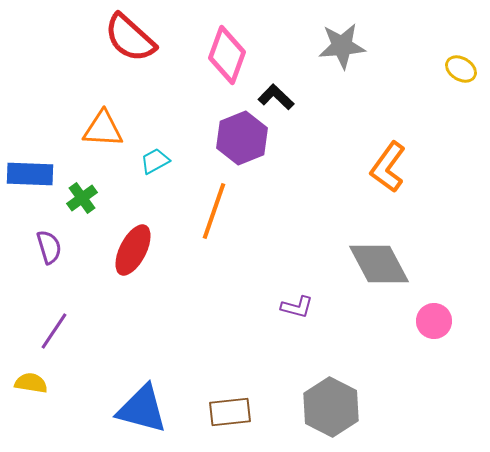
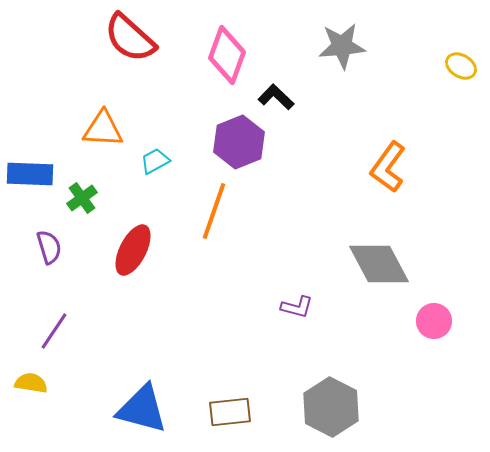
yellow ellipse: moved 3 px up
purple hexagon: moved 3 px left, 4 px down
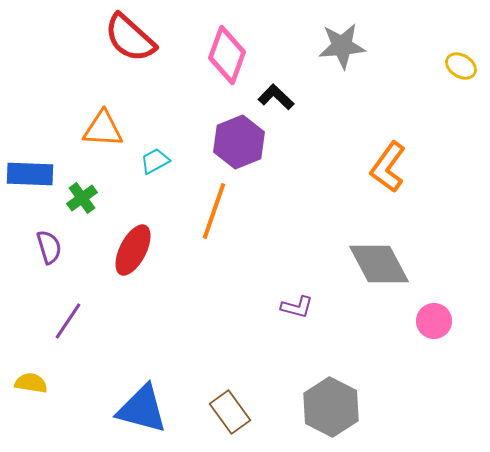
purple line: moved 14 px right, 10 px up
brown rectangle: rotated 60 degrees clockwise
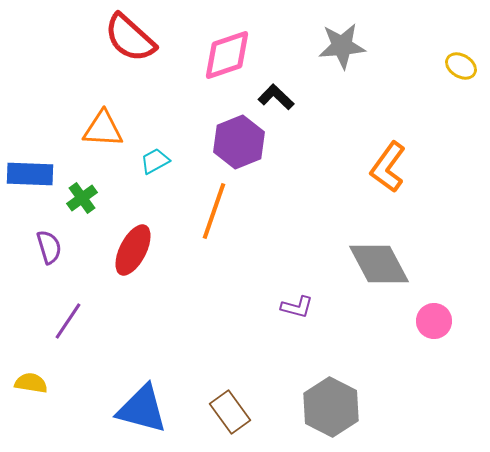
pink diamond: rotated 52 degrees clockwise
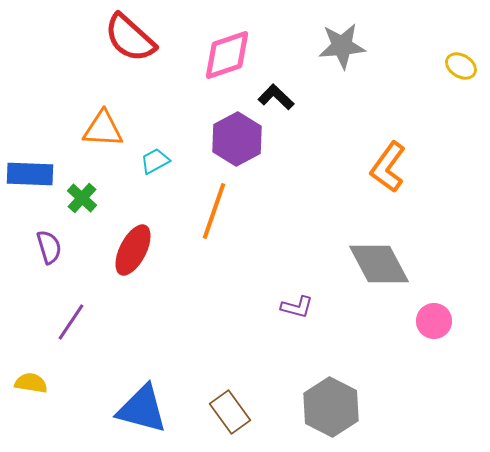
purple hexagon: moved 2 px left, 3 px up; rotated 6 degrees counterclockwise
green cross: rotated 12 degrees counterclockwise
purple line: moved 3 px right, 1 px down
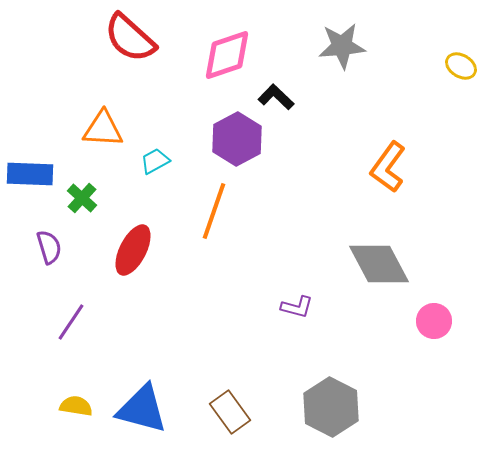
yellow semicircle: moved 45 px right, 23 px down
